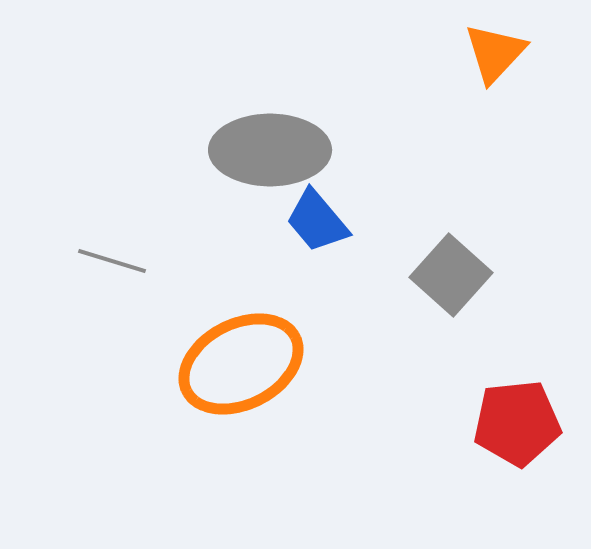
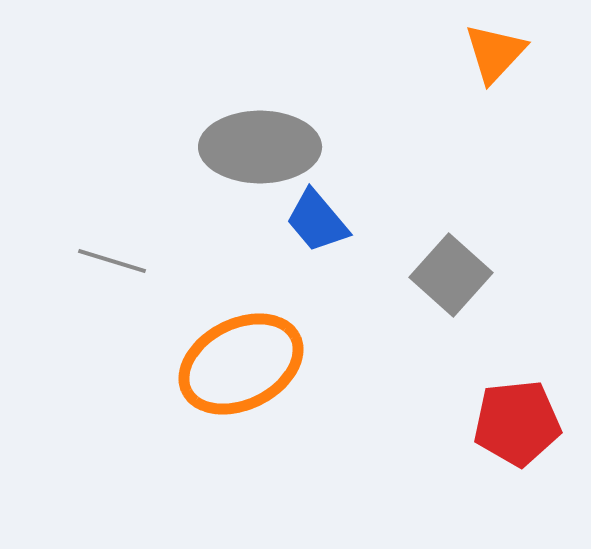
gray ellipse: moved 10 px left, 3 px up
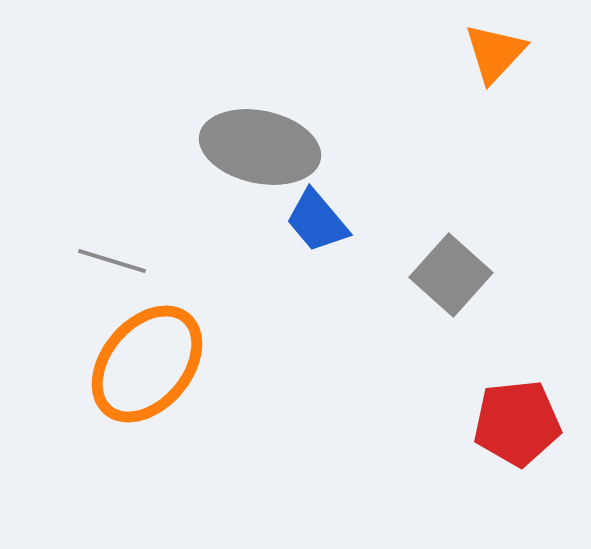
gray ellipse: rotated 12 degrees clockwise
orange ellipse: moved 94 px left; rotated 23 degrees counterclockwise
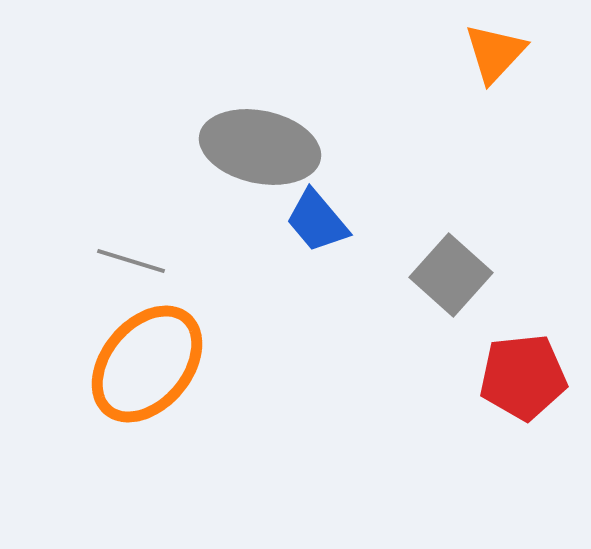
gray line: moved 19 px right
red pentagon: moved 6 px right, 46 px up
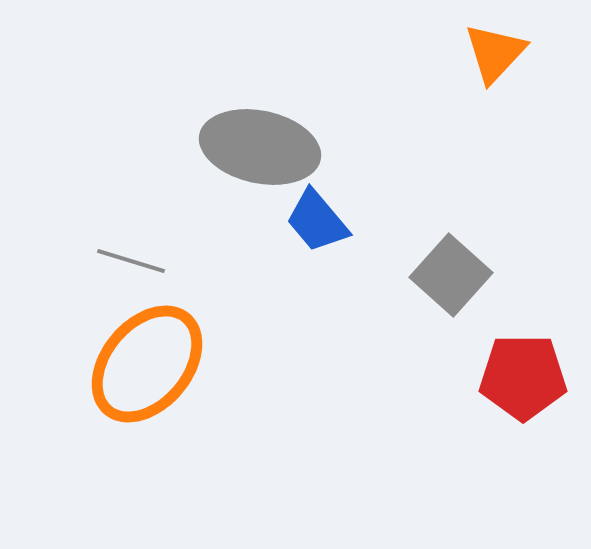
red pentagon: rotated 6 degrees clockwise
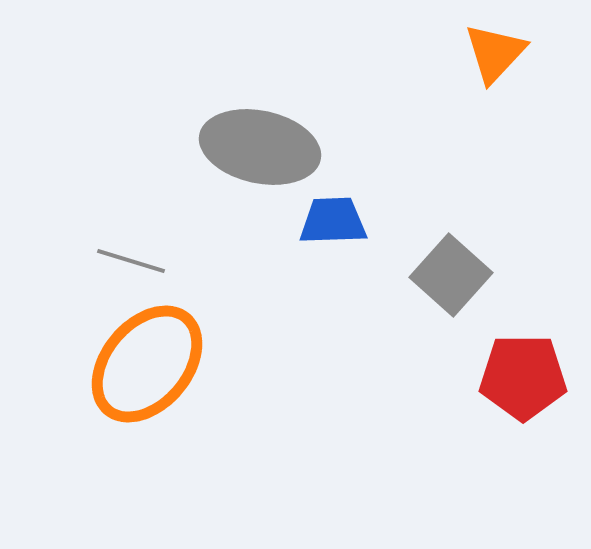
blue trapezoid: moved 16 px right; rotated 128 degrees clockwise
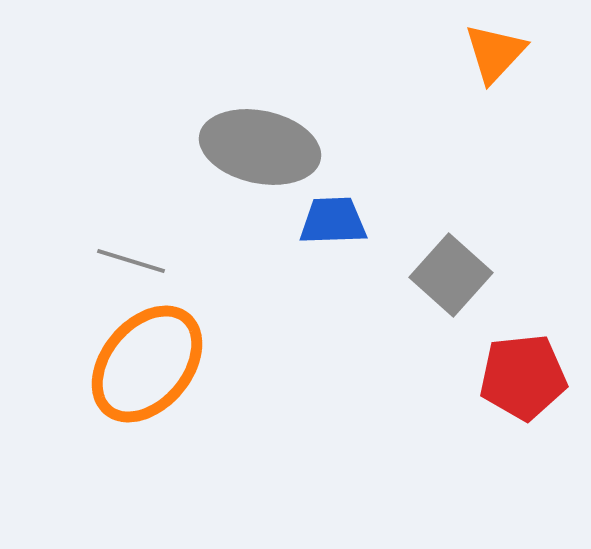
red pentagon: rotated 6 degrees counterclockwise
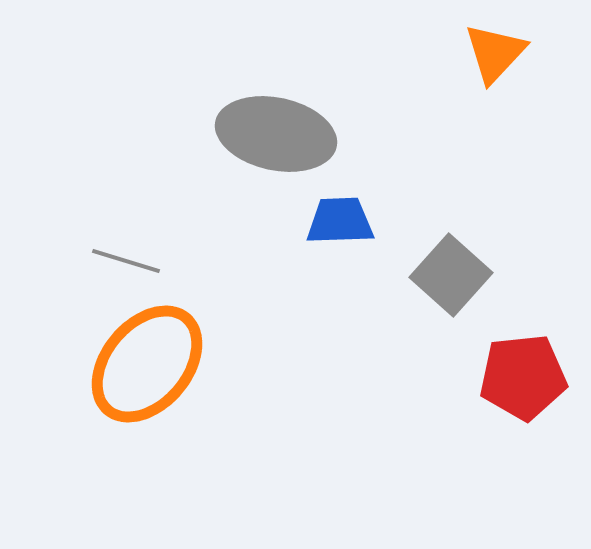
gray ellipse: moved 16 px right, 13 px up
blue trapezoid: moved 7 px right
gray line: moved 5 px left
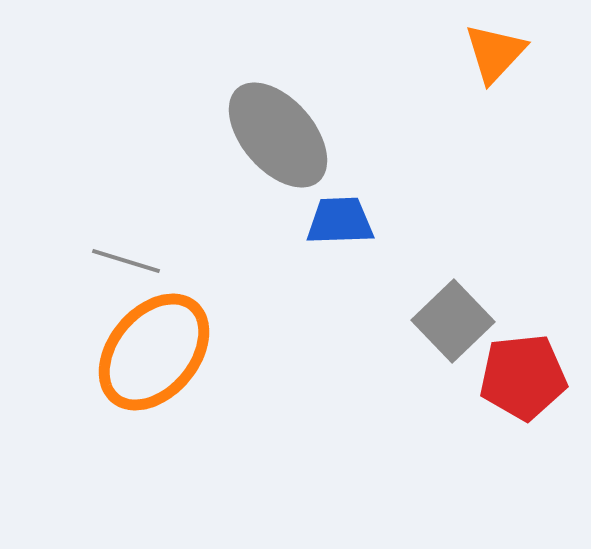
gray ellipse: moved 2 px right, 1 px down; rotated 37 degrees clockwise
gray square: moved 2 px right, 46 px down; rotated 4 degrees clockwise
orange ellipse: moved 7 px right, 12 px up
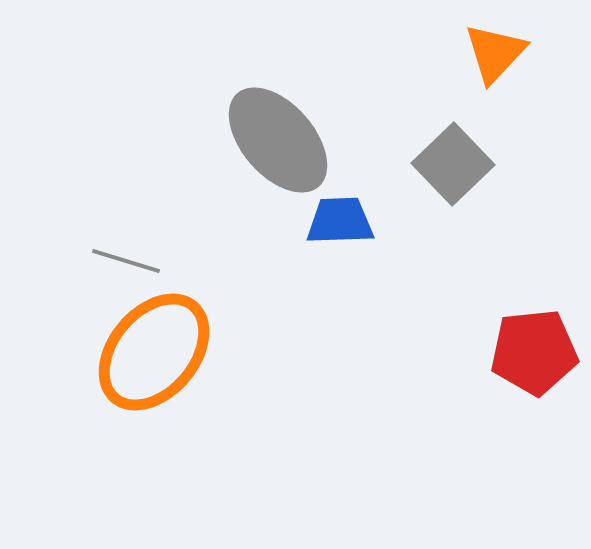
gray ellipse: moved 5 px down
gray square: moved 157 px up
red pentagon: moved 11 px right, 25 px up
